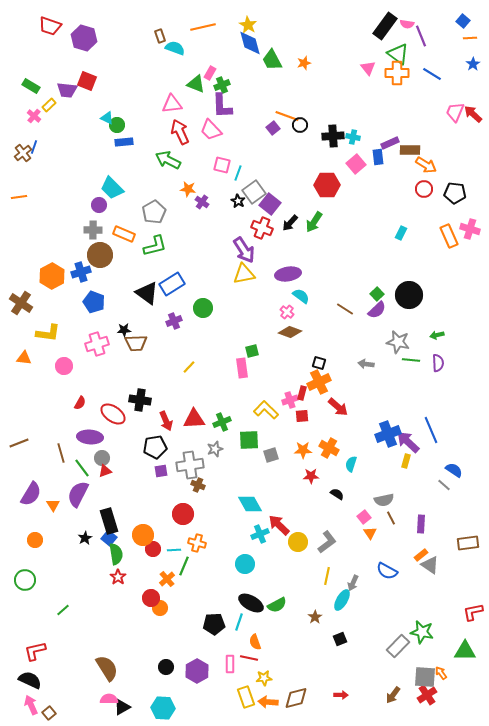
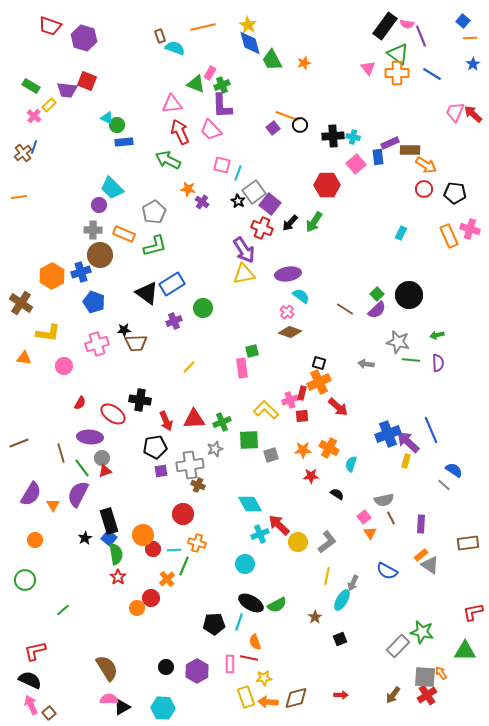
orange circle at (160, 608): moved 23 px left
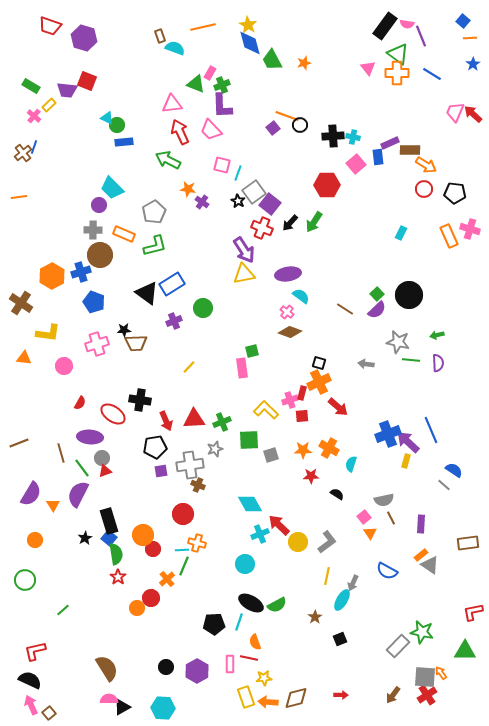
cyan line at (174, 550): moved 8 px right
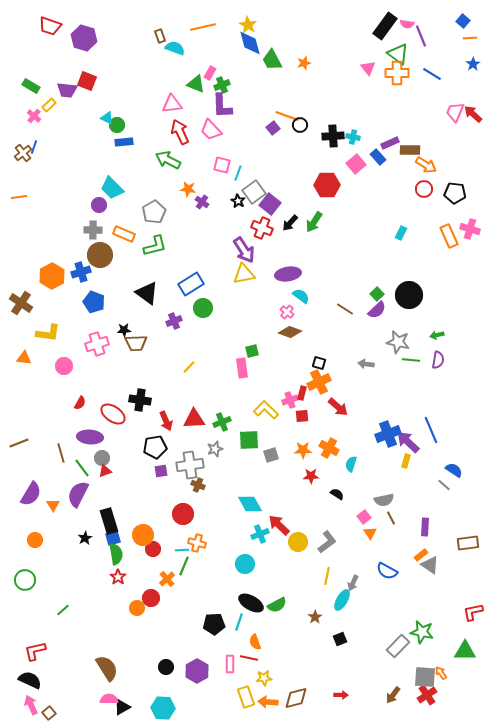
blue rectangle at (378, 157): rotated 35 degrees counterclockwise
blue rectangle at (172, 284): moved 19 px right
purple semicircle at (438, 363): moved 3 px up; rotated 12 degrees clockwise
purple rectangle at (421, 524): moved 4 px right, 3 px down
blue square at (109, 538): moved 4 px right; rotated 35 degrees clockwise
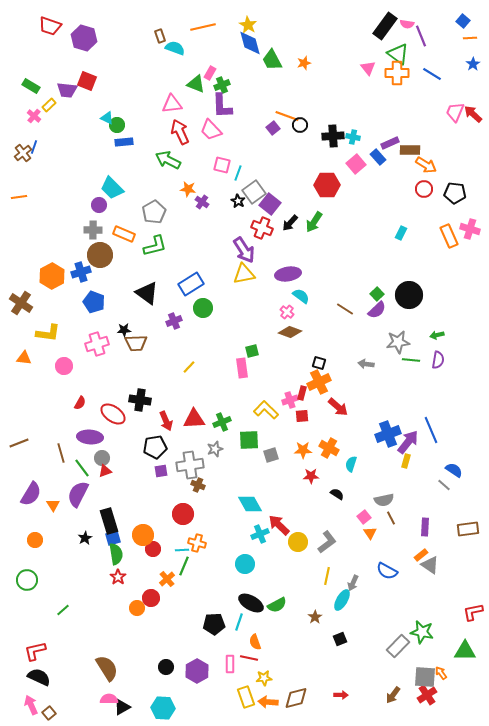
gray star at (398, 342): rotated 20 degrees counterclockwise
purple arrow at (408, 442): rotated 85 degrees clockwise
brown rectangle at (468, 543): moved 14 px up
green circle at (25, 580): moved 2 px right
black semicircle at (30, 680): moved 9 px right, 3 px up
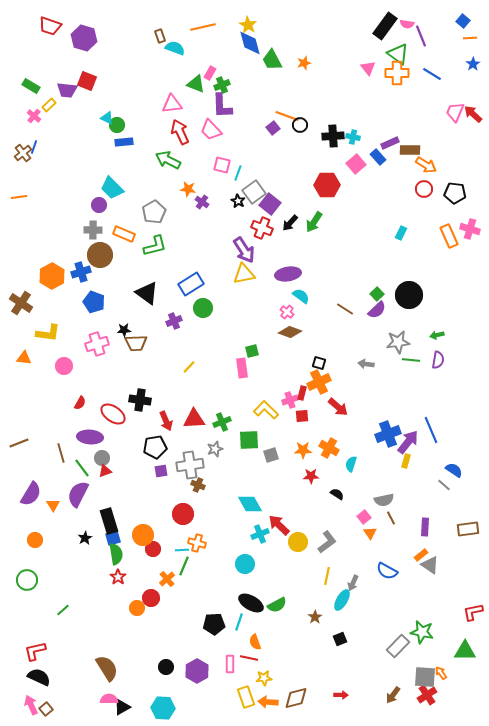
brown square at (49, 713): moved 3 px left, 4 px up
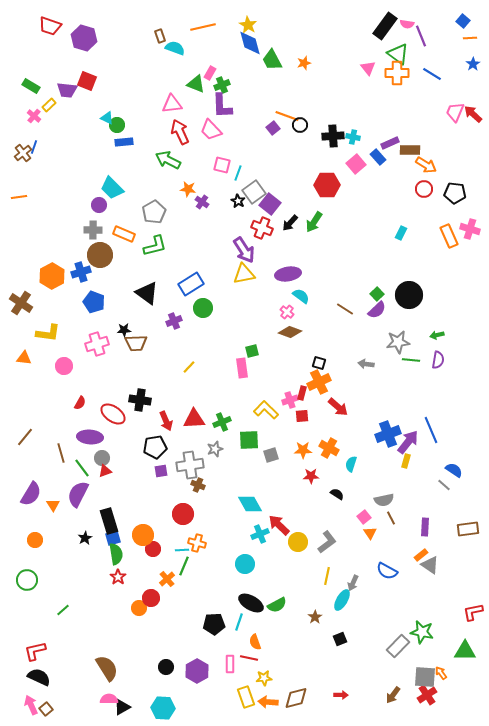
brown line at (19, 443): moved 6 px right, 6 px up; rotated 30 degrees counterclockwise
orange circle at (137, 608): moved 2 px right
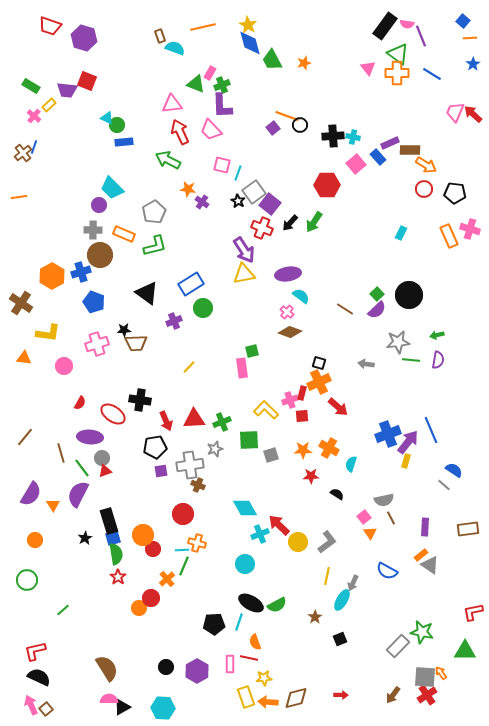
cyan diamond at (250, 504): moved 5 px left, 4 px down
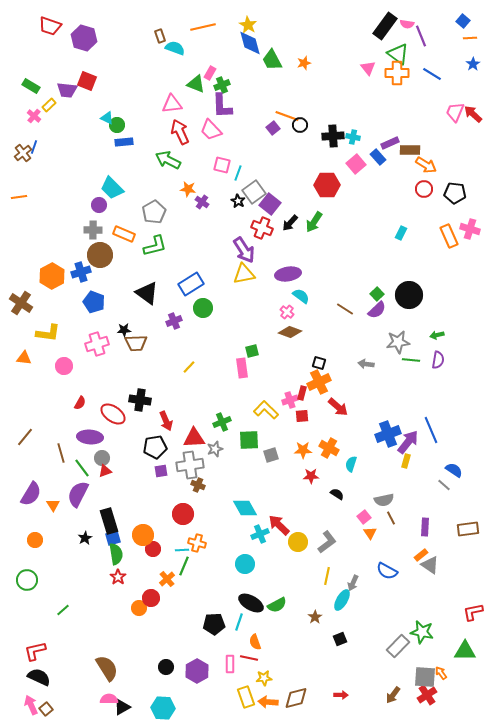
red triangle at (194, 419): moved 19 px down
